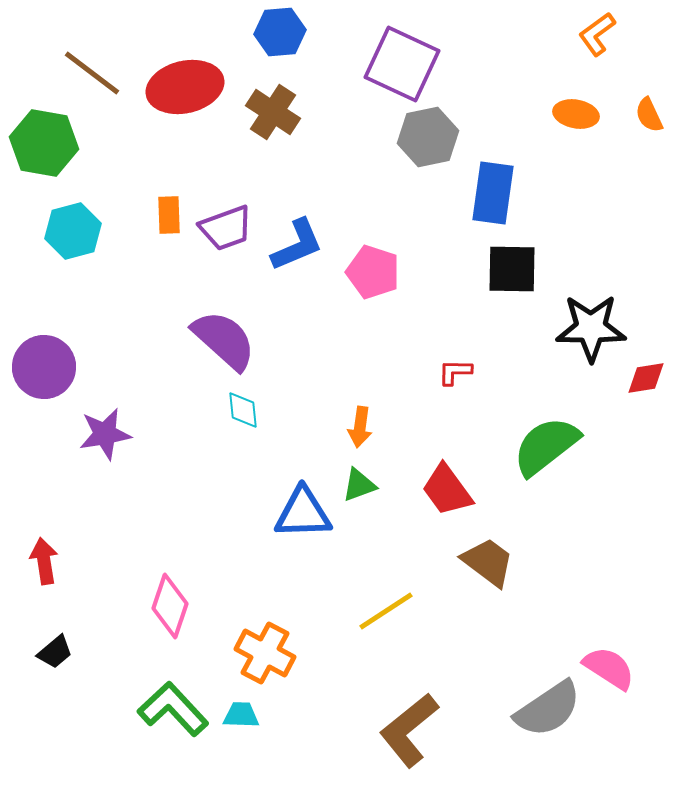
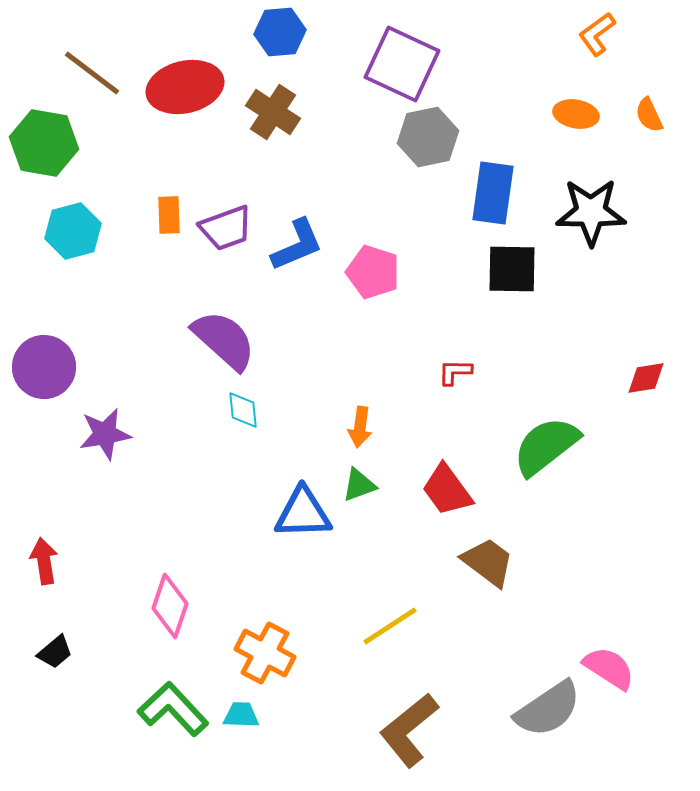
black star: moved 116 px up
yellow line: moved 4 px right, 15 px down
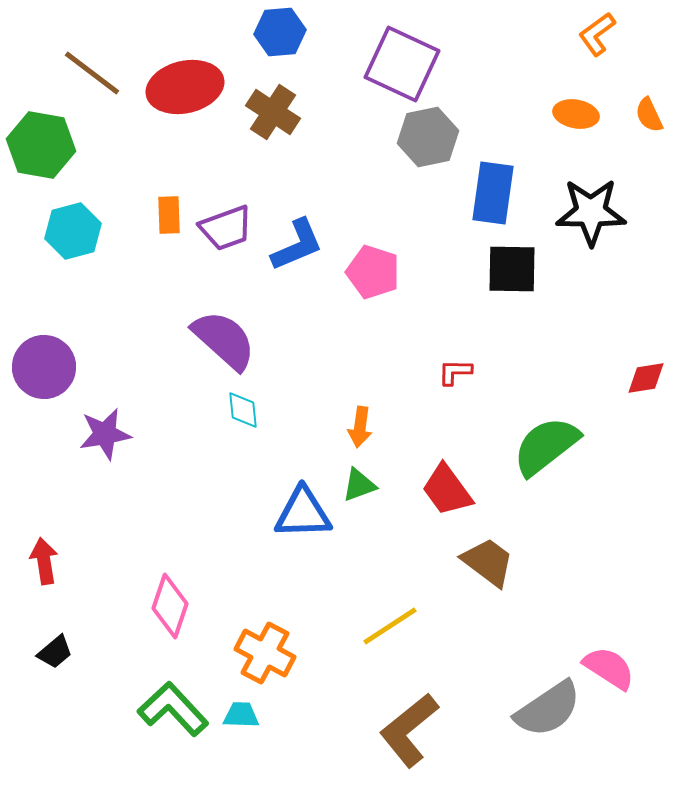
green hexagon: moved 3 px left, 2 px down
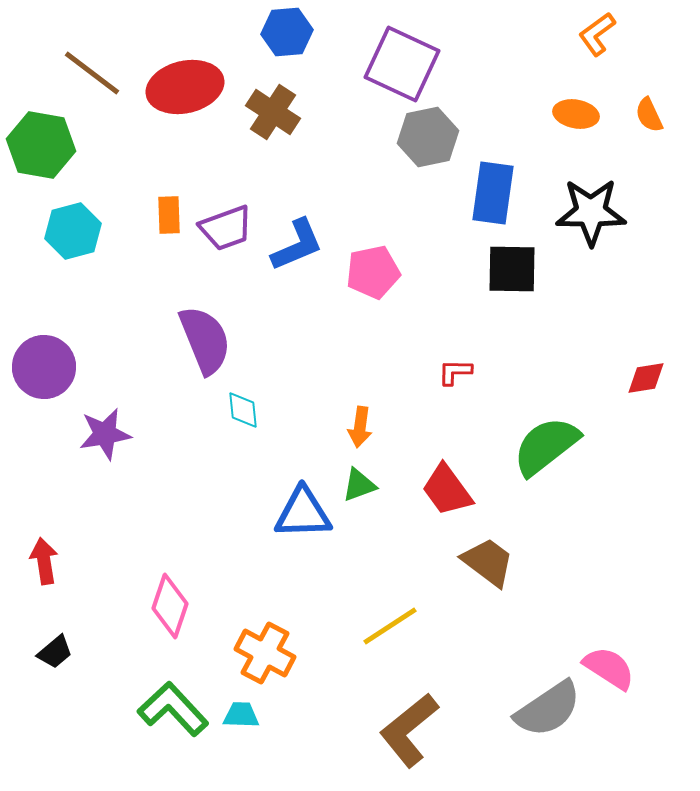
blue hexagon: moved 7 px right
pink pentagon: rotated 30 degrees counterclockwise
purple semicircle: moved 19 px left; rotated 26 degrees clockwise
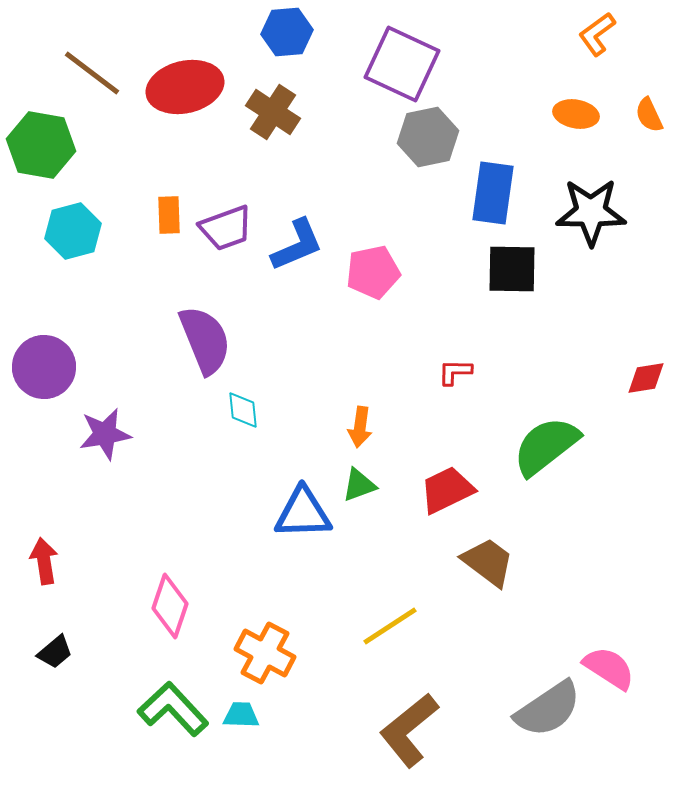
red trapezoid: rotated 100 degrees clockwise
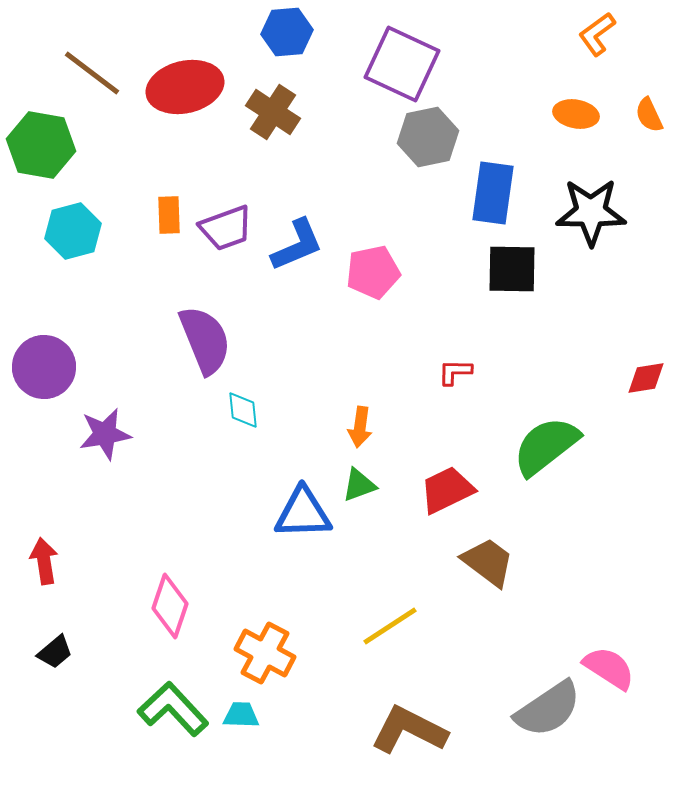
brown L-shape: rotated 66 degrees clockwise
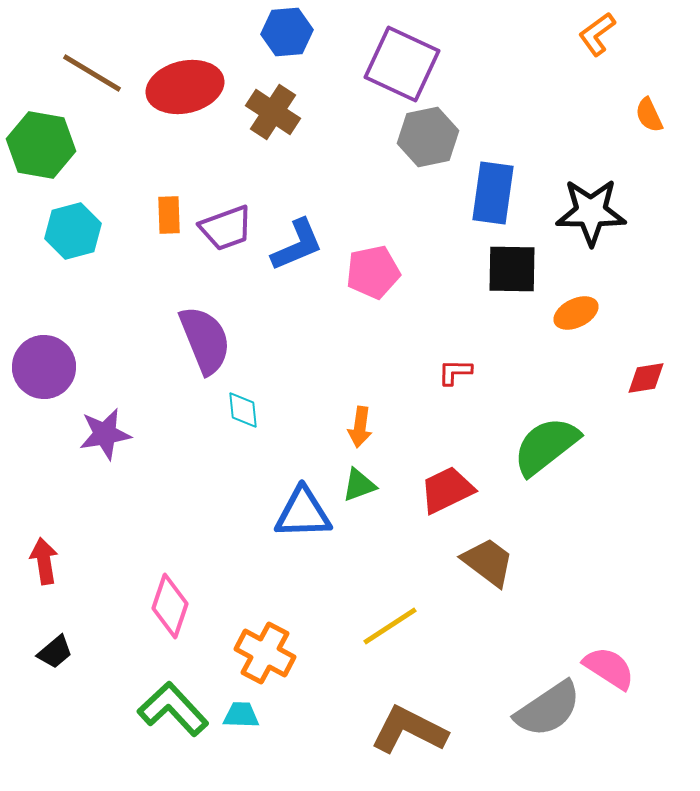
brown line: rotated 6 degrees counterclockwise
orange ellipse: moved 199 px down; rotated 36 degrees counterclockwise
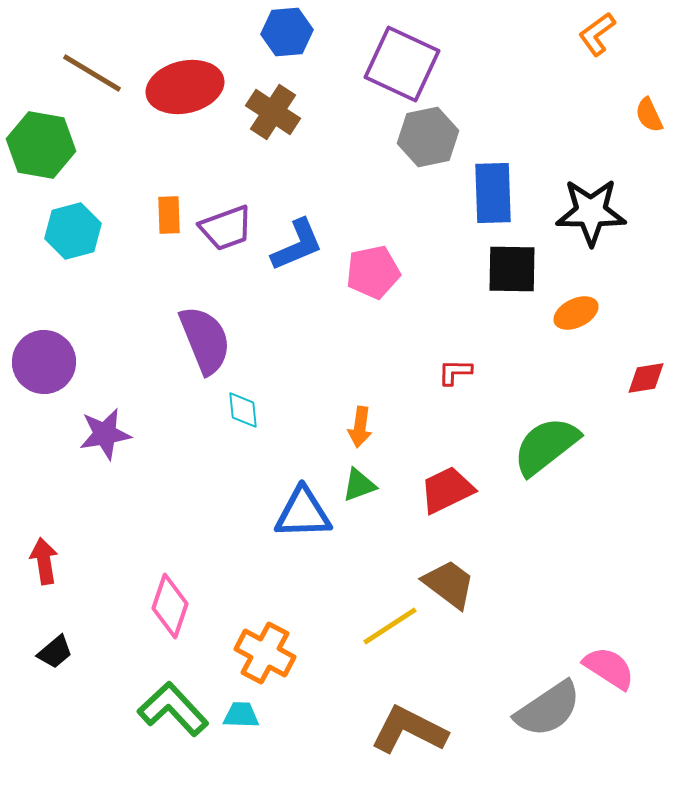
blue rectangle: rotated 10 degrees counterclockwise
purple circle: moved 5 px up
brown trapezoid: moved 39 px left, 22 px down
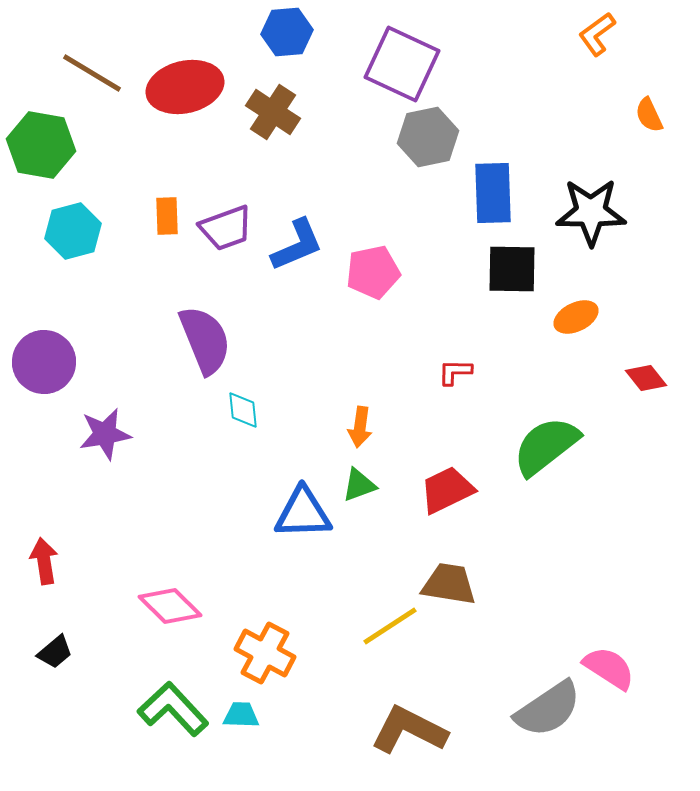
orange rectangle: moved 2 px left, 1 px down
orange ellipse: moved 4 px down
red diamond: rotated 60 degrees clockwise
brown trapezoid: rotated 28 degrees counterclockwise
pink diamond: rotated 64 degrees counterclockwise
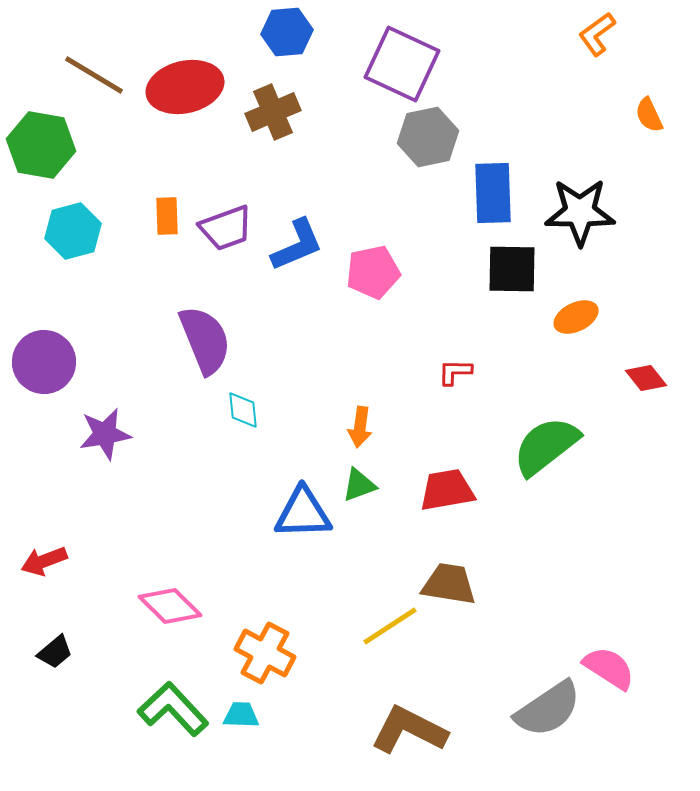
brown line: moved 2 px right, 2 px down
brown cross: rotated 34 degrees clockwise
black star: moved 11 px left
red trapezoid: rotated 16 degrees clockwise
red arrow: rotated 102 degrees counterclockwise
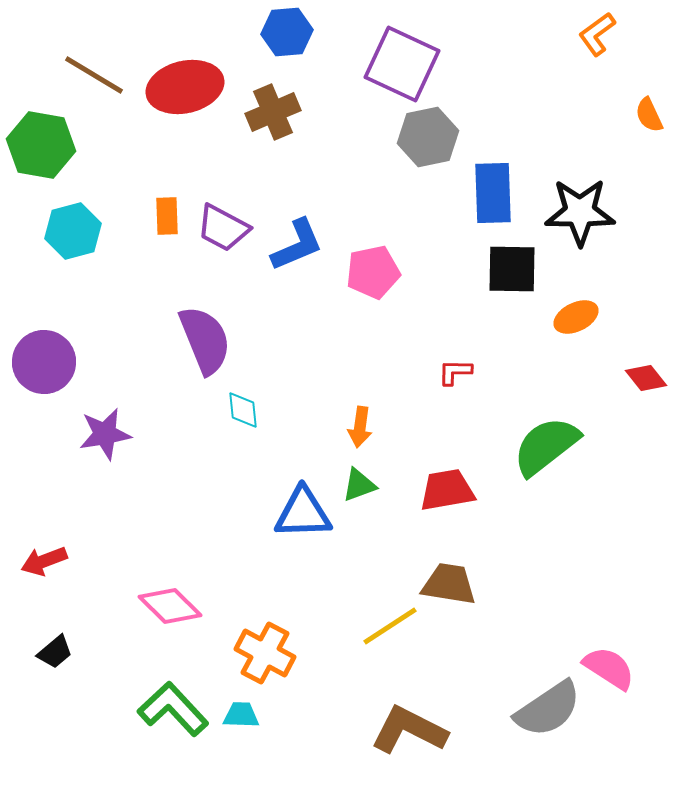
purple trapezoid: moved 3 px left; rotated 48 degrees clockwise
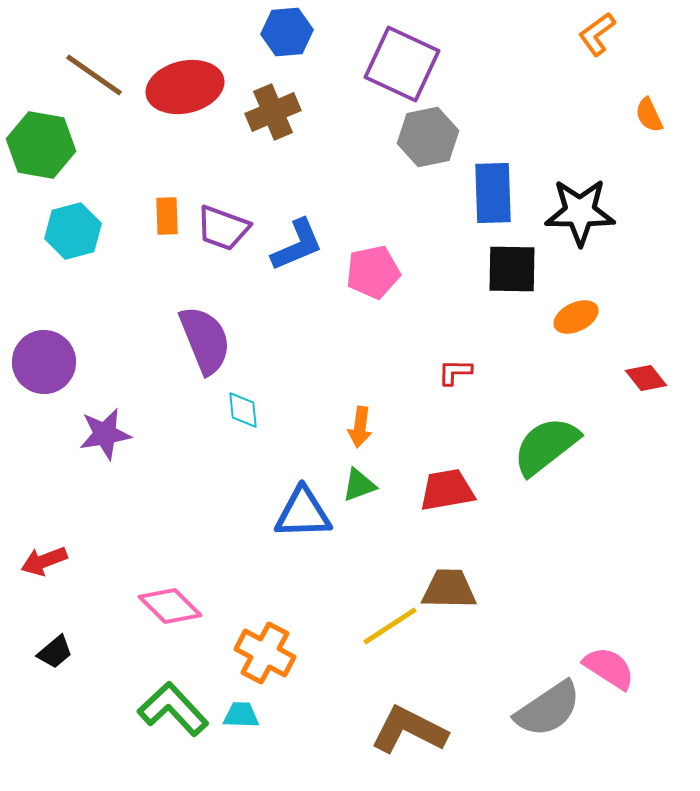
brown line: rotated 4 degrees clockwise
purple trapezoid: rotated 8 degrees counterclockwise
brown trapezoid: moved 5 px down; rotated 8 degrees counterclockwise
